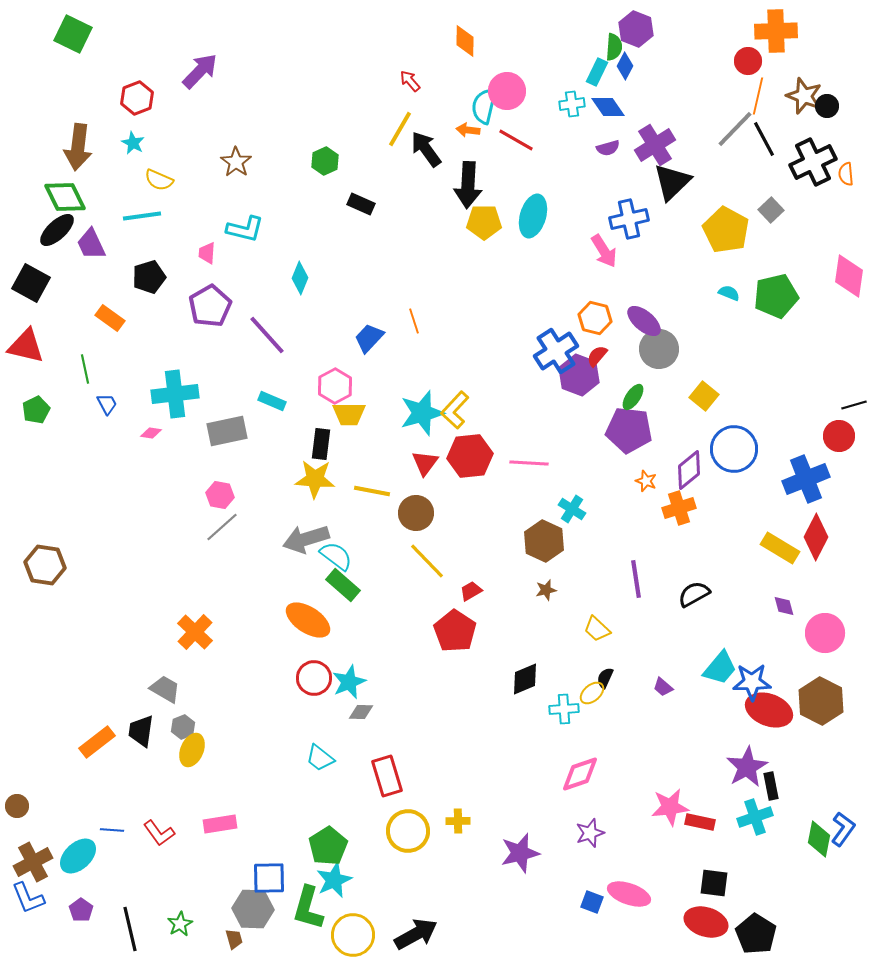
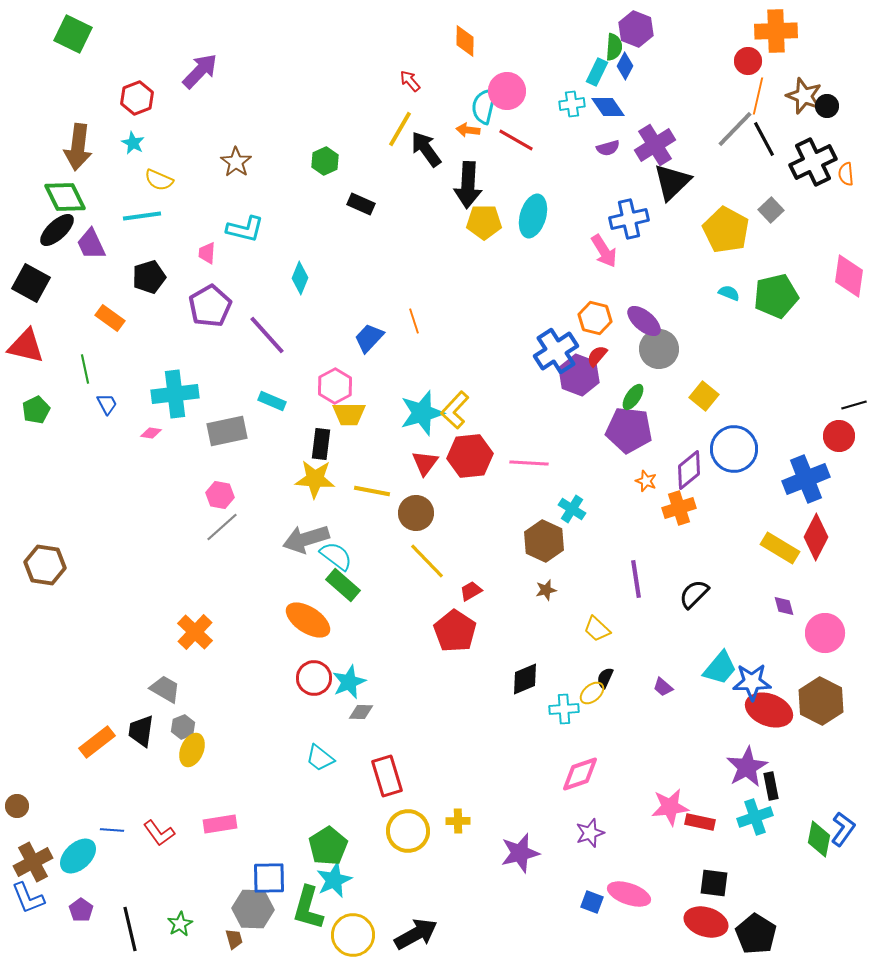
black semicircle at (694, 594): rotated 16 degrees counterclockwise
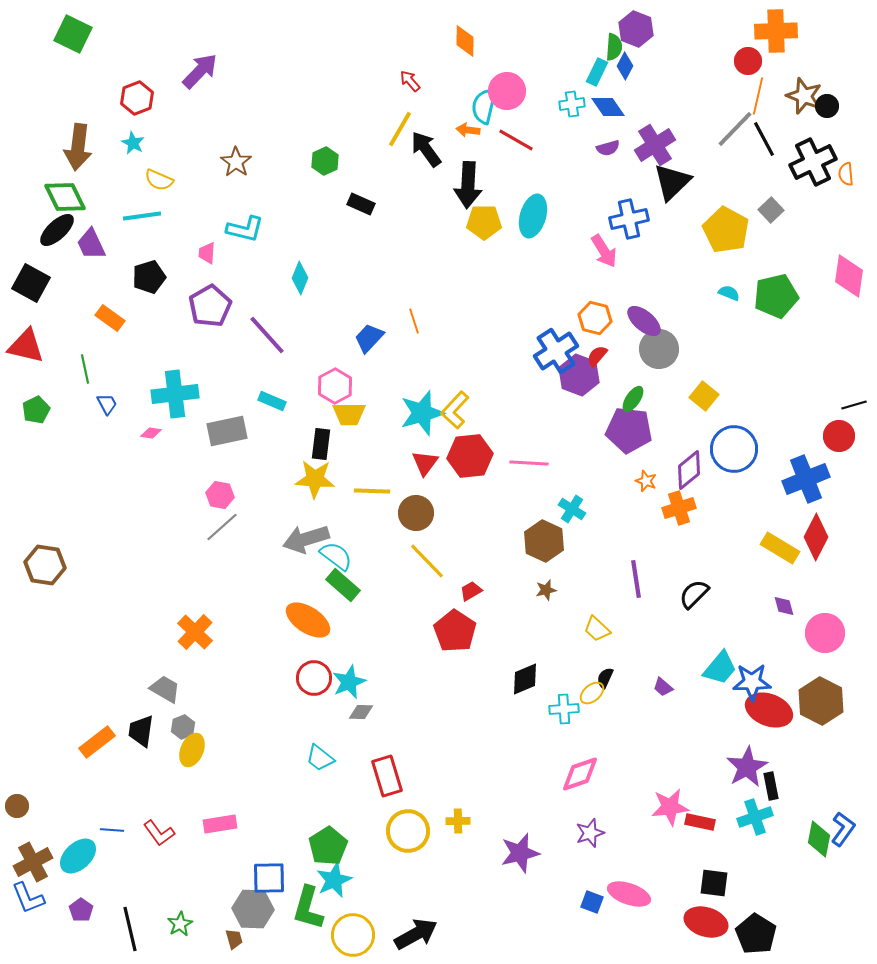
green ellipse at (633, 397): moved 2 px down
yellow line at (372, 491): rotated 9 degrees counterclockwise
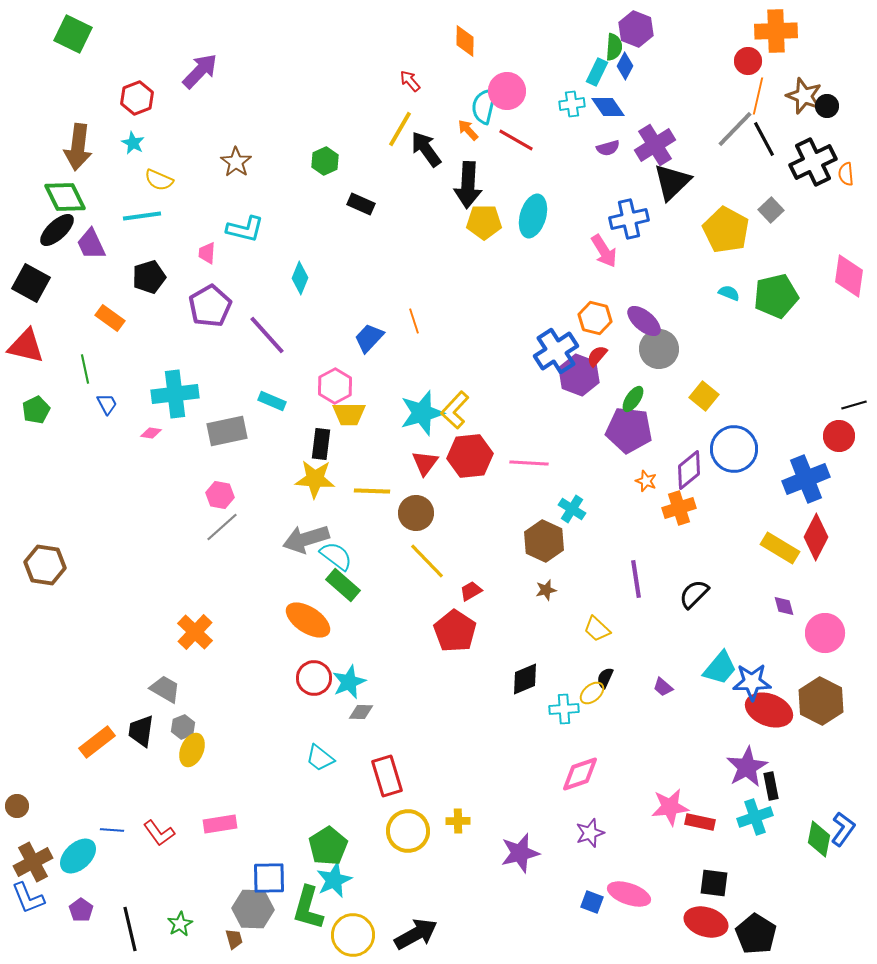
orange arrow at (468, 130): rotated 40 degrees clockwise
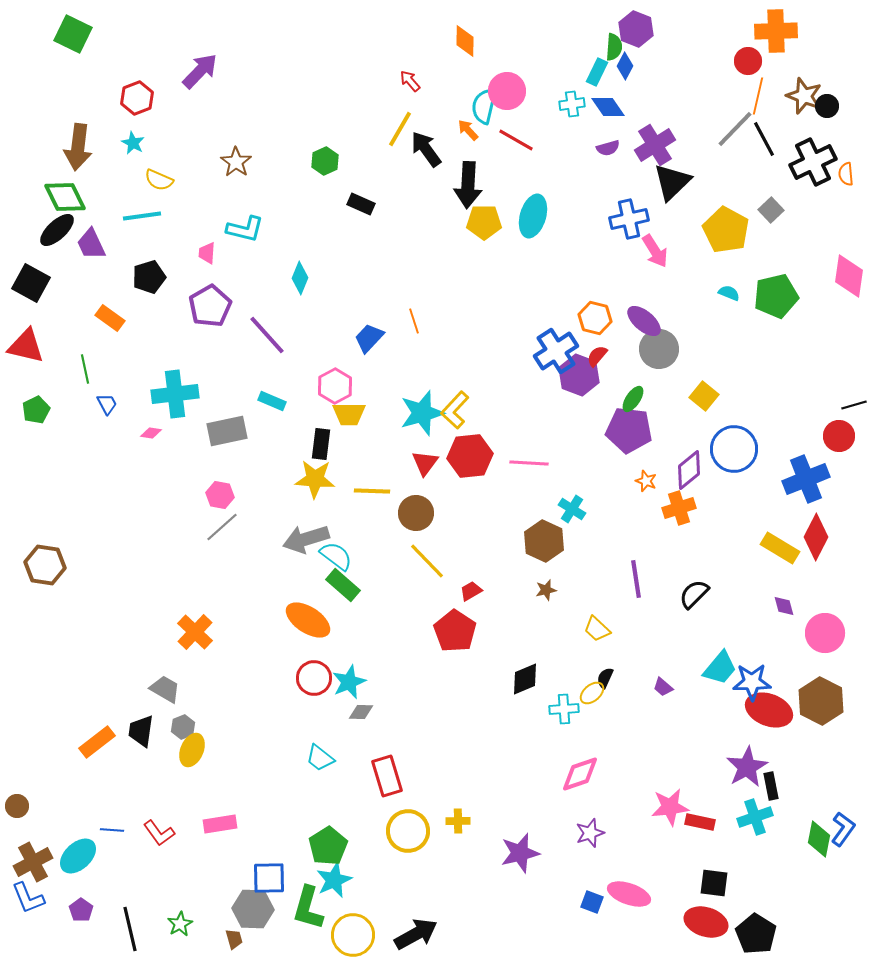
pink arrow at (604, 251): moved 51 px right
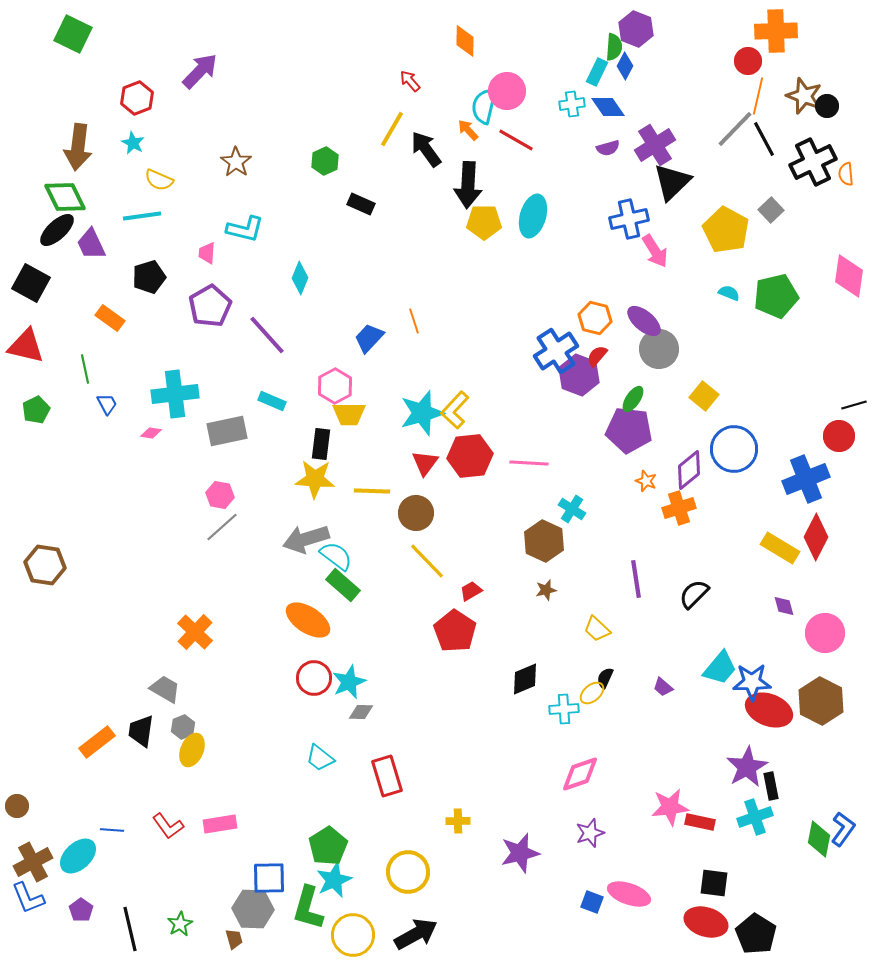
yellow line at (400, 129): moved 8 px left
yellow circle at (408, 831): moved 41 px down
red L-shape at (159, 833): moved 9 px right, 7 px up
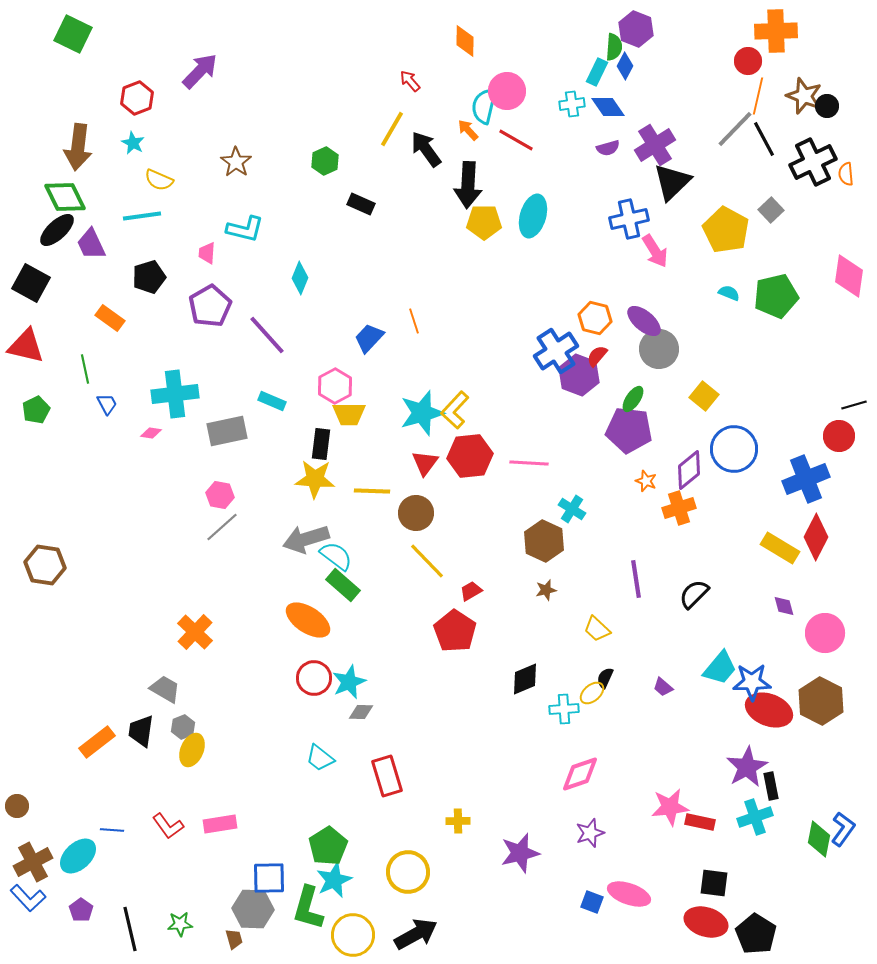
blue L-shape at (28, 898): rotated 21 degrees counterclockwise
green star at (180, 924): rotated 25 degrees clockwise
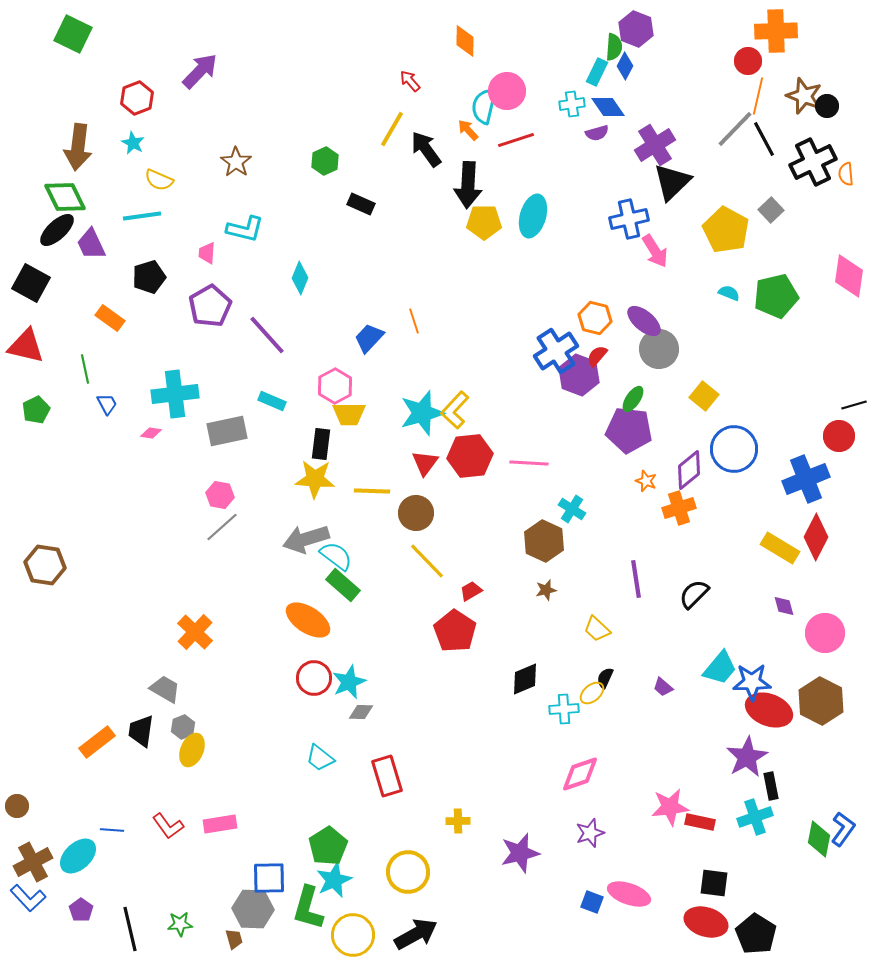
red line at (516, 140): rotated 48 degrees counterclockwise
purple semicircle at (608, 148): moved 11 px left, 15 px up
purple star at (747, 767): moved 10 px up
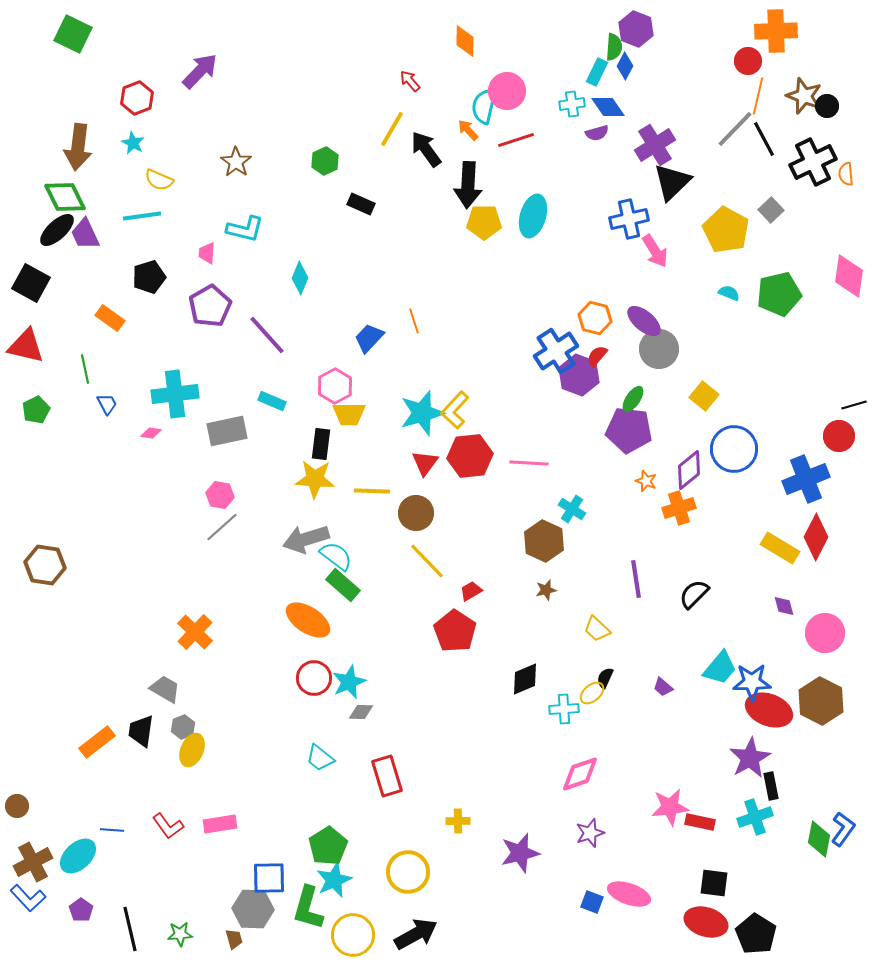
purple trapezoid at (91, 244): moved 6 px left, 10 px up
green pentagon at (776, 296): moved 3 px right, 2 px up
purple star at (747, 757): moved 3 px right, 1 px down
green star at (180, 924): moved 10 px down
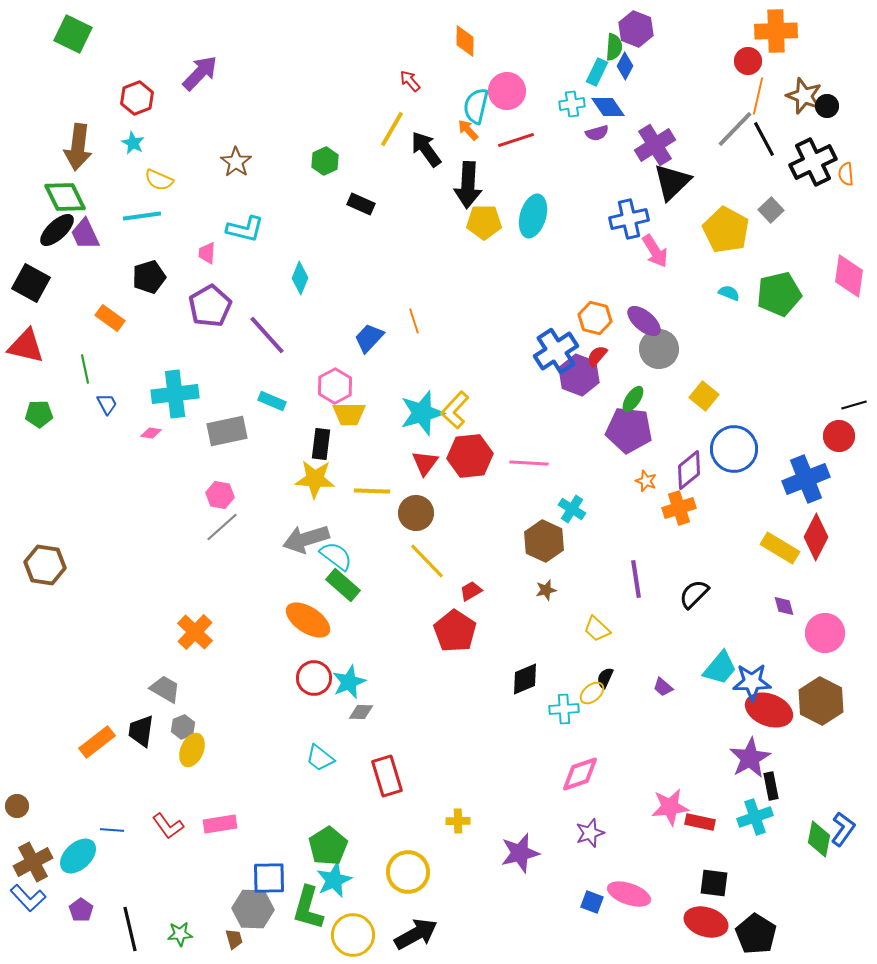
purple arrow at (200, 71): moved 2 px down
cyan semicircle at (484, 106): moved 8 px left
green pentagon at (36, 410): moved 3 px right, 4 px down; rotated 24 degrees clockwise
